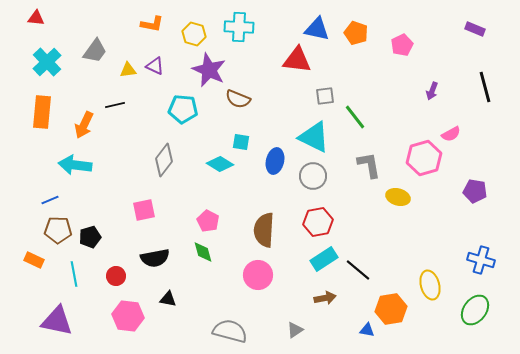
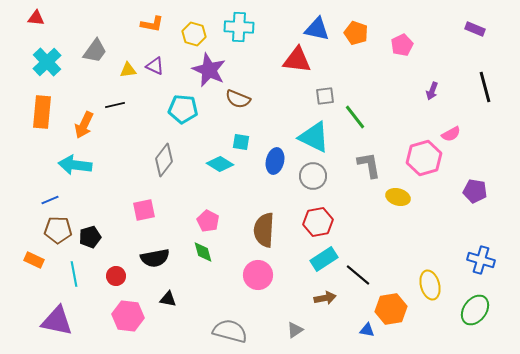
black line at (358, 270): moved 5 px down
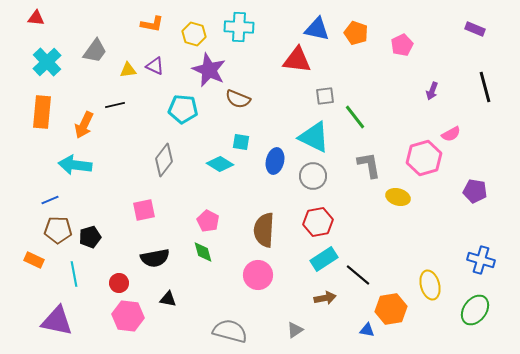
red circle at (116, 276): moved 3 px right, 7 px down
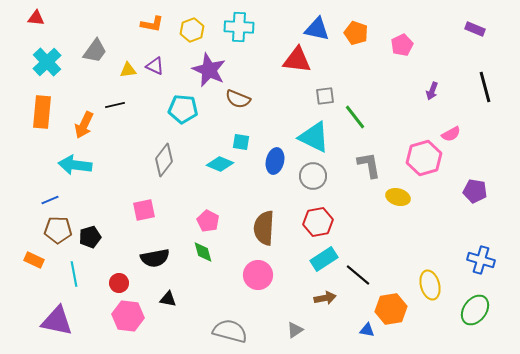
yellow hexagon at (194, 34): moved 2 px left, 4 px up; rotated 25 degrees clockwise
cyan diamond at (220, 164): rotated 8 degrees counterclockwise
brown semicircle at (264, 230): moved 2 px up
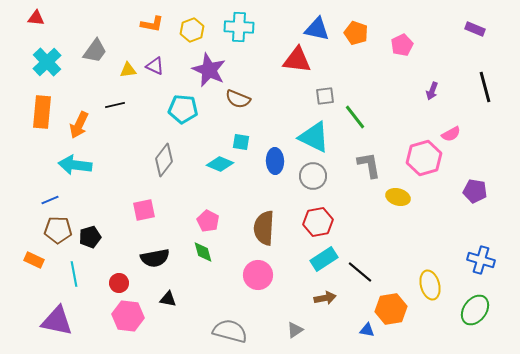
orange arrow at (84, 125): moved 5 px left
blue ellipse at (275, 161): rotated 15 degrees counterclockwise
black line at (358, 275): moved 2 px right, 3 px up
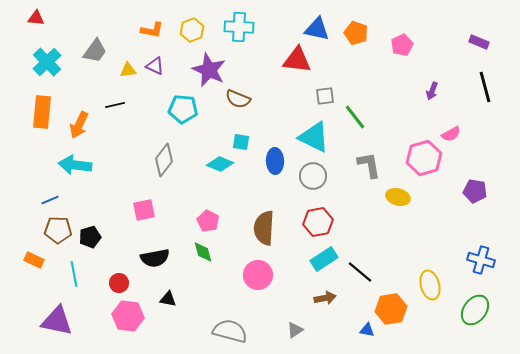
orange L-shape at (152, 24): moved 6 px down
purple rectangle at (475, 29): moved 4 px right, 13 px down
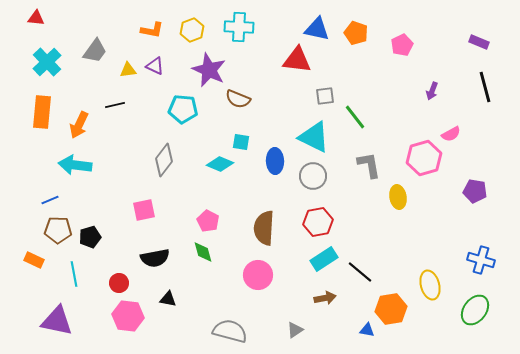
yellow ellipse at (398, 197): rotated 65 degrees clockwise
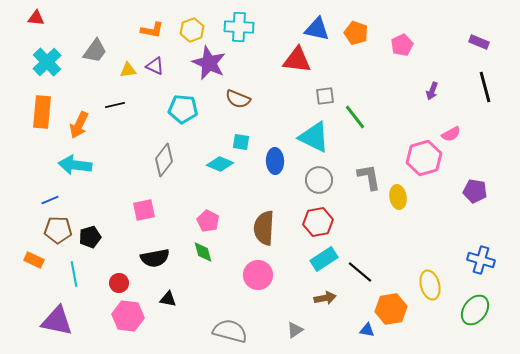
purple star at (209, 70): moved 7 px up
gray L-shape at (369, 165): moved 12 px down
gray circle at (313, 176): moved 6 px right, 4 px down
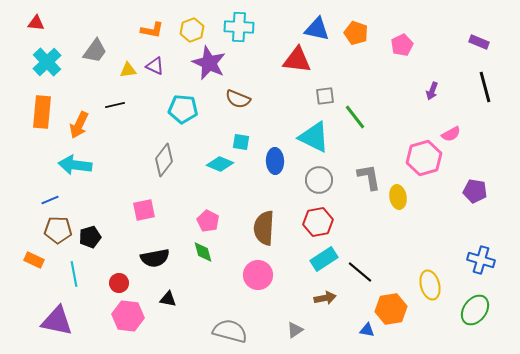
red triangle at (36, 18): moved 5 px down
